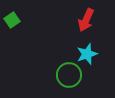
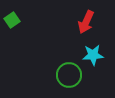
red arrow: moved 2 px down
cyan star: moved 6 px right, 1 px down; rotated 15 degrees clockwise
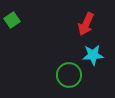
red arrow: moved 2 px down
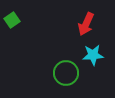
green circle: moved 3 px left, 2 px up
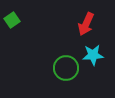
green circle: moved 5 px up
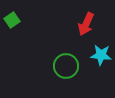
cyan star: moved 8 px right; rotated 10 degrees clockwise
green circle: moved 2 px up
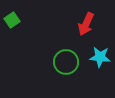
cyan star: moved 1 px left, 2 px down
green circle: moved 4 px up
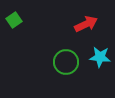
green square: moved 2 px right
red arrow: rotated 140 degrees counterclockwise
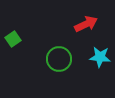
green square: moved 1 px left, 19 px down
green circle: moved 7 px left, 3 px up
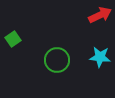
red arrow: moved 14 px right, 9 px up
green circle: moved 2 px left, 1 px down
